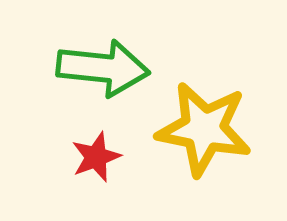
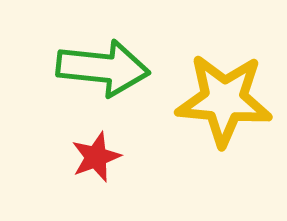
yellow star: moved 20 px right, 29 px up; rotated 6 degrees counterclockwise
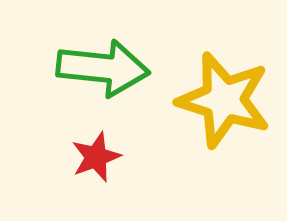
yellow star: rotated 12 degrees clockwise
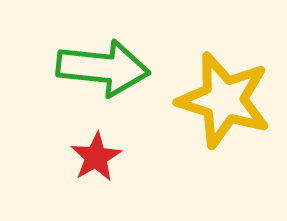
red star: rotated 9 degrees counterclockwise
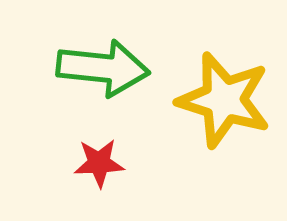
red star: moved 3 px right, 6 px down; rotated 27 degrees clockwise
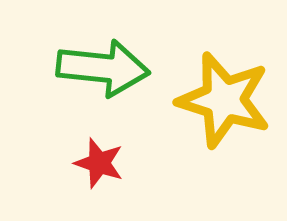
red star: rotated 21 degrees clockwise
